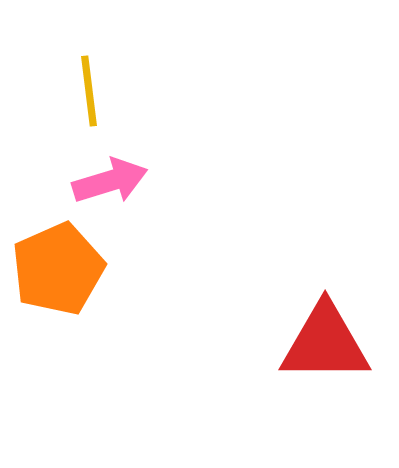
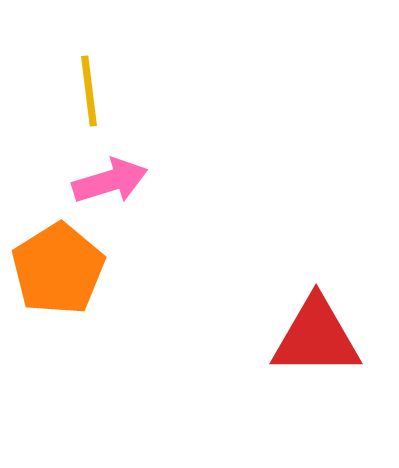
orange pentagon: rotated 8 degrees counterclockwise
red triangle: moved 9 px left, 6 px up
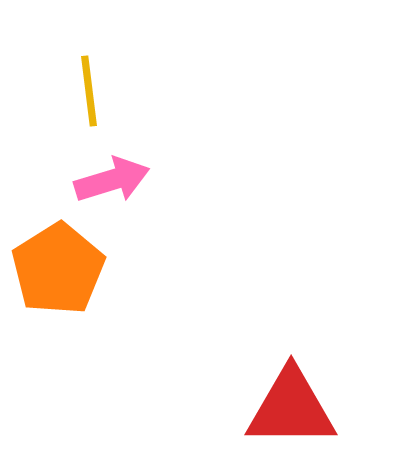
pink arrow: moved 2 px right, 1 px up
red triangle: moved 25 px left, 71 px down
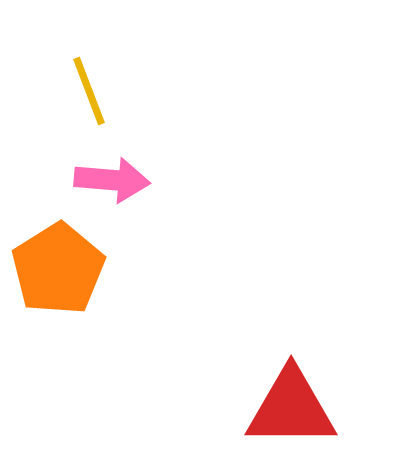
yellow line: rotated 14 degrees counterclockwise
pink arrow: rotated 22 degrees clockwise
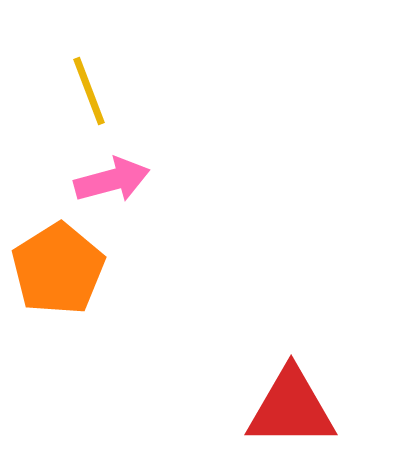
pink arrow: rotated 20 degrees counterclockwise
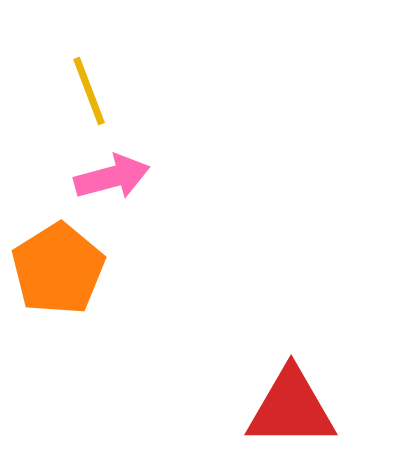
pink arrow: moved 3 px up
